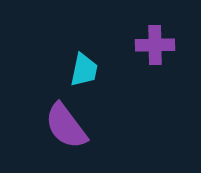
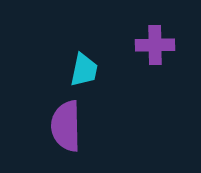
purple semicircle: rotated 36 degrees clockwise
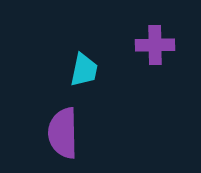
purple semicircle: moved 3 px left, 7 px down
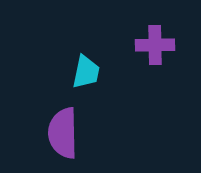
cyan trapezoid: moved 2 px right, 2 px down
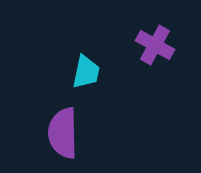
purple cross: rotated 30 degrees clockwise
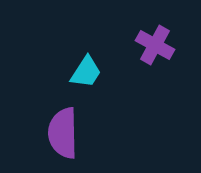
cyan trapezoid: rotated 21 degrees clockwise
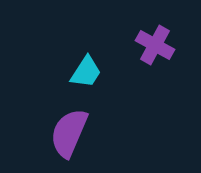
purple semicircle: moved 6 px right; rotated 24 degrees clockwise
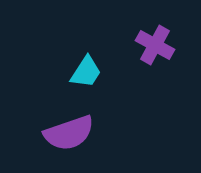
purple semicircle: rotated 132 degrees counterclockwise
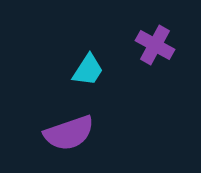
cyan trapezoid: moved 2 px right, 2 px up
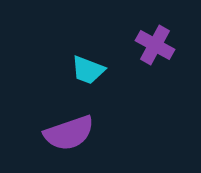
cyan trapezoid: rotated 78 degrees clockwise
